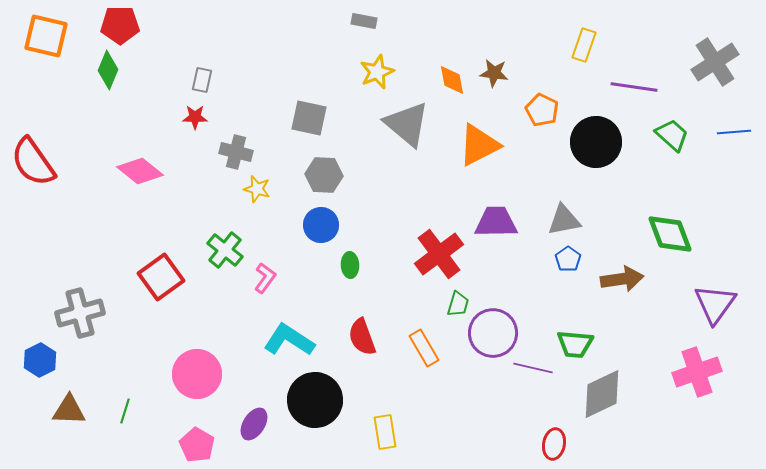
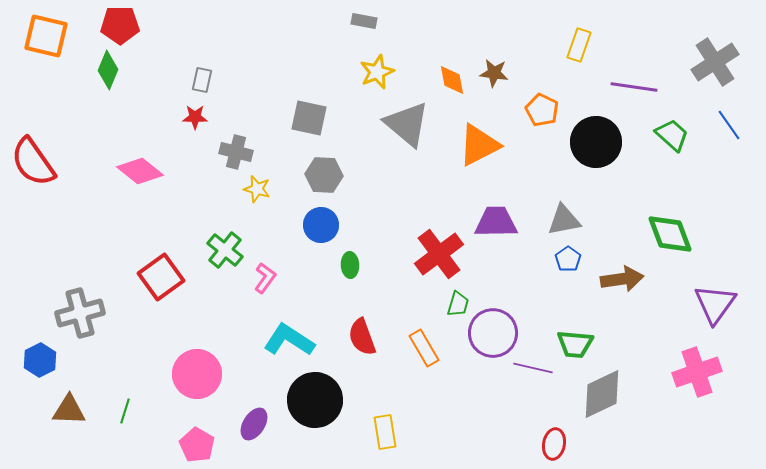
yellow rectangle at (584, 45): moved 5 px left
blue line at (734, 132): moved 5 px left, 7 px up; rotated 60 degrees clockwise
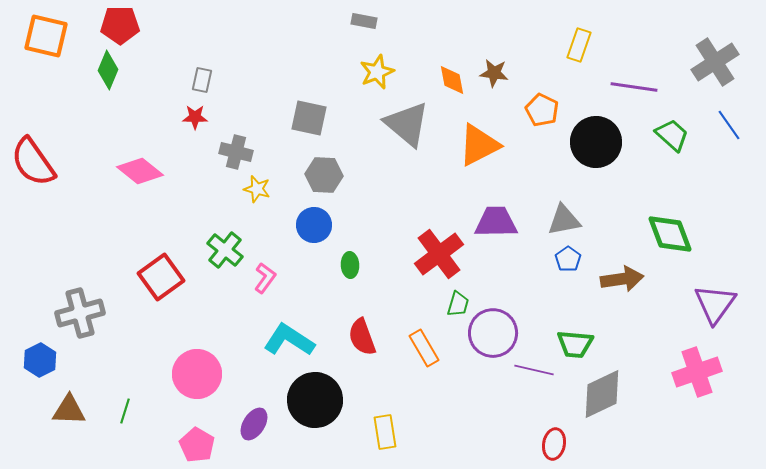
blue circle at (321, 225): moved 7 px left
purple line at (533, 368): moved 1 px right, 2 px down
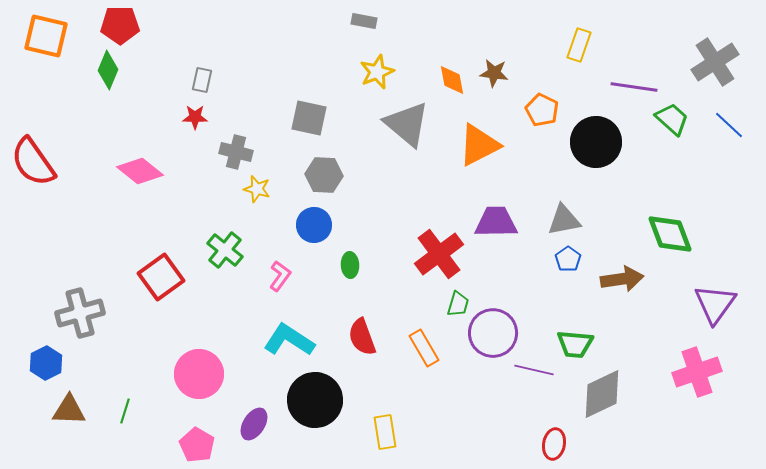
blue line at (729, 125): rotated 12 degrees counterclockwise
green trapezoid at (672, 135): moved 16 px up
pink L-shape at (265, 278): moved 15 px right, 2 px up
blue hexagon at (40, 360): moved 6 px right, 3 px down
pink circle at (197, 374): moved 2 px right
